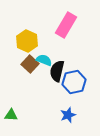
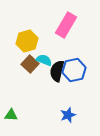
yellow hexagon: rotated 20 degrees clockwise
blue hexagon: moved 12 px up
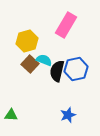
blue hexagon: moved 2 px right, 1 px up
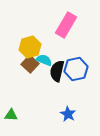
yellow hexagon: moved 3 px right, 6 px down
blue star: moved 1 px up; rotated 21 degrees counterclockwise
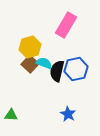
cyan semicircle: moved 3 px down
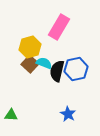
pink rectangle: moved 7 px left, 2 px down
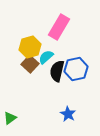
cyan semicircle: moved 2 px right, 6 px up; rotated 63 degrees counterclockwise
green triangle: moved 1 px left, 3 px down; rotated 40 degrees counterclockwise
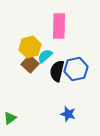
pink rectangle: moved 1 px up; rotated 30 degrees counterclockwise
cyan semicircle: moved 1 px left, 1 px up
blue star: rotated 14 degrees counterclockwise
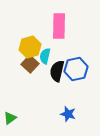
cyan semicircle: rotated 35 degrees counterclockwise
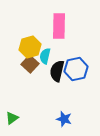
blue star: moved 4 px left, 5 px down
green triangle: moved 2 px right
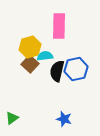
cyan semicircle: rotated 70 degrees clockwise
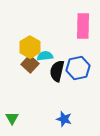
pink rectangle: moved 24 px right
yellow hexagon: rotated 15 degrees counterclockwise
blue hexagon: moved 2 px right, 1 px up
green triangle: rotated 24 degrees counterclockwise
